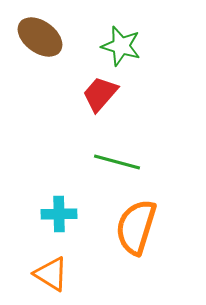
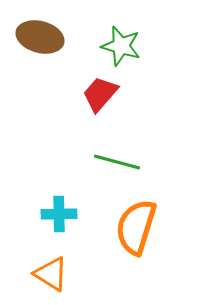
brown ellipse: rotated 21 degrees counterclockwise
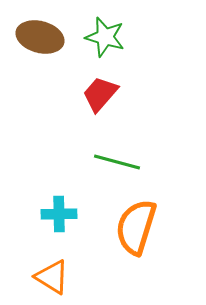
green star: moved 16 px left, 9 px up
orange triangle: moved 1 px right, 3 px down
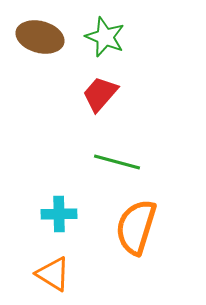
green star: rotated 6 degrees clockwise
orange triangle: moved 1 px right, 3 px up
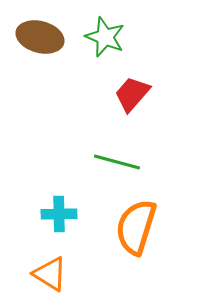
red trapezoid: moved 32 px right
orange triangle: moved 3 px left
